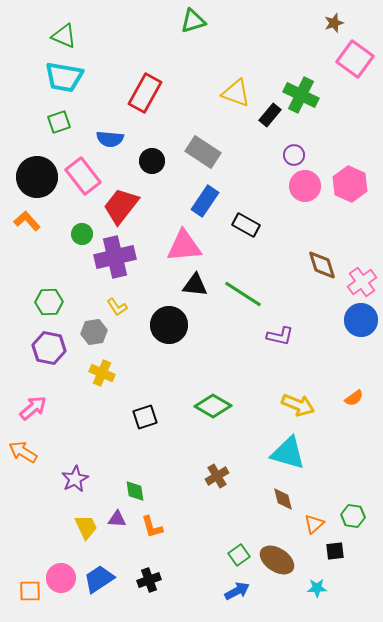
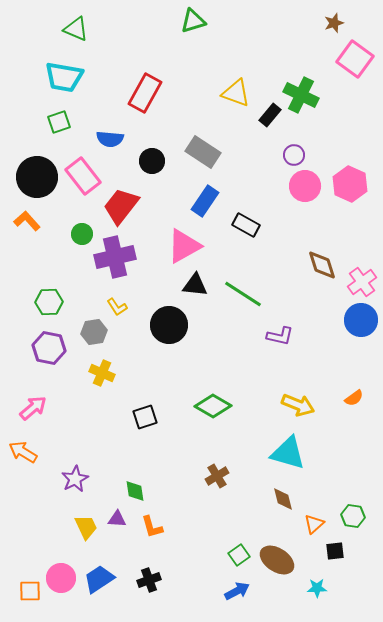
green triangle at (64, 36): moved 12 px right, 7 px up
pink triangle at (184, 246): rotated 24 degrees counterclockwise
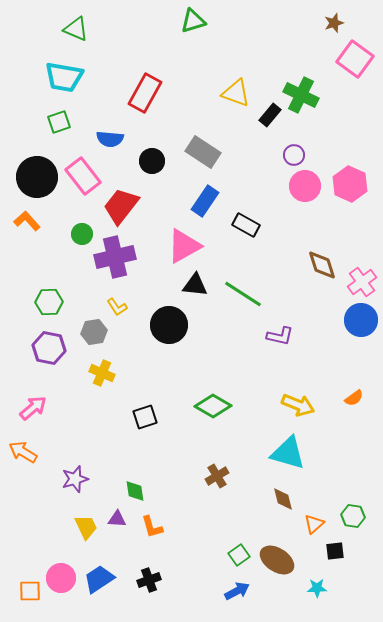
purple star at (75, 479): rotated 12 degrees clockwise
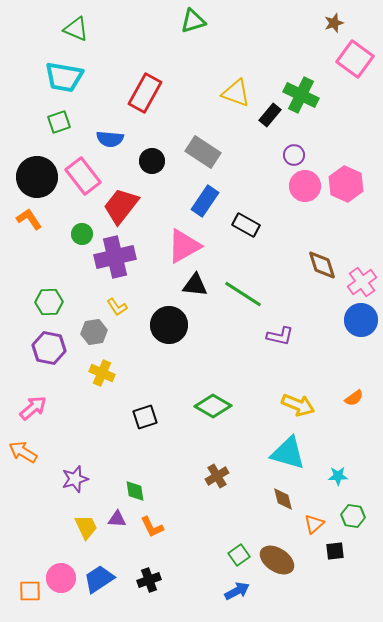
pink hexagon at (350, 184): moved 4 px left
orange L-shape at (27, 221): moved 2 px right, 2 px up; rotated 8 degrees clockwise
orange L-shape at (152, 527): rotated 10 degrees counterclockwise
cyan star at (317, 588): moved 21 px right, 112 px up
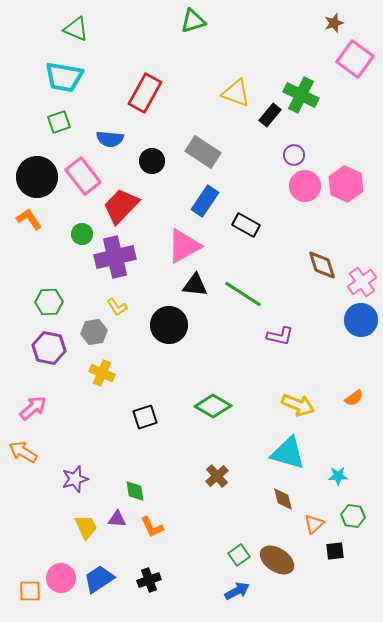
red trapezoid at (121, 206): rotated 6 degrees clockwise
brown cross at (217, 476): rotated 10 degrees counterclockwise
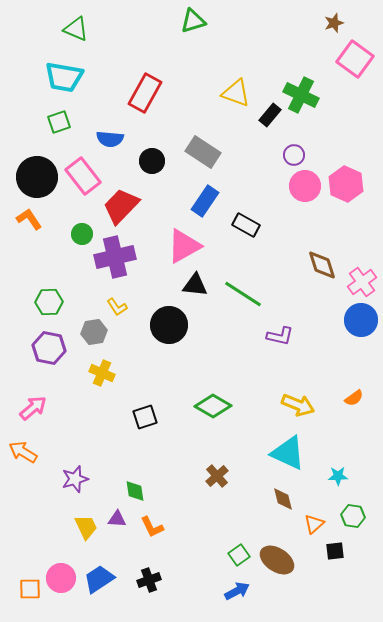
cyan triangle at (288, 453): rotated 9 degrees clockwise
orange square at (30, 591): moved 2 px up
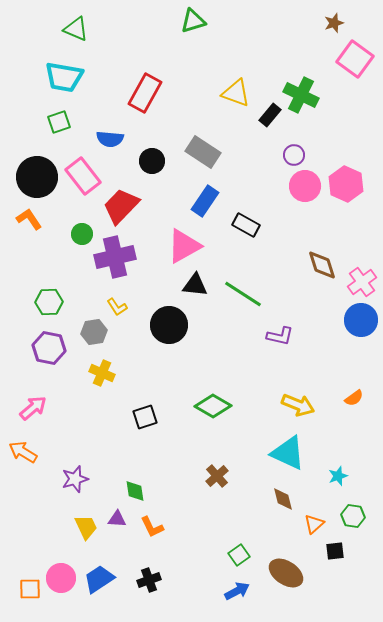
cyan star at (338, 476): rotated 18 degrees counterclockwise
brown ellipse at (277, 560): moved 9 px right, 13 px down
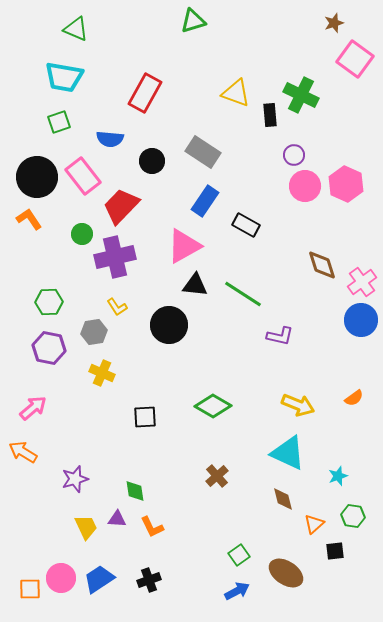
black rectangle at (270, 115): rotated 45 degrees counterclockwise
black square at (145, 417): rotated 15 degrees clockwise
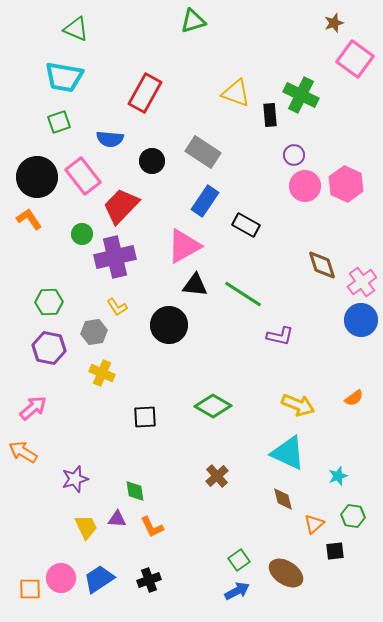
green square at (239, 555): moved 5 px down
